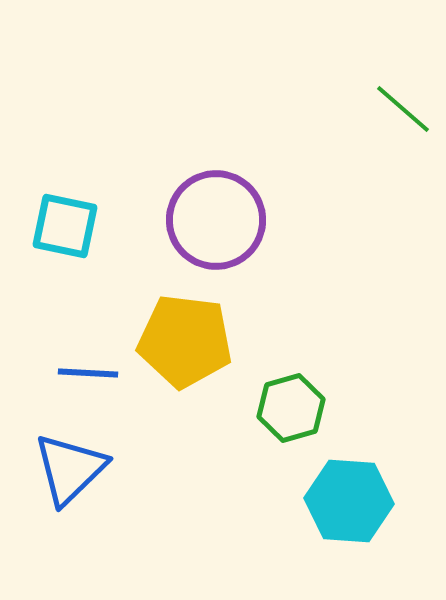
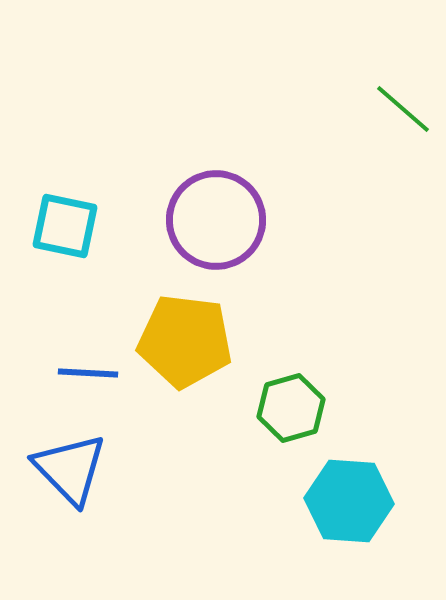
blue triangle: rotated 30 degrees counterclockwise
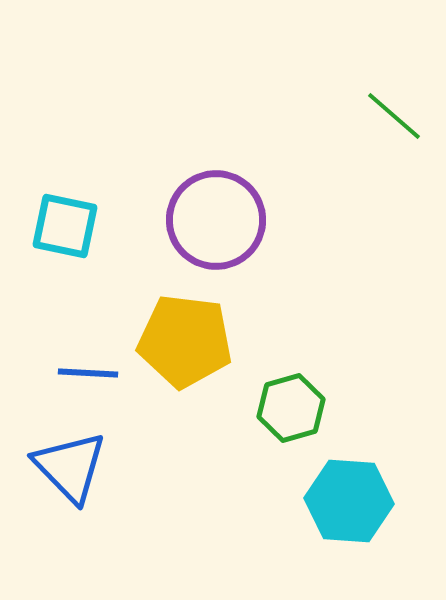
green line: moved 9 px left, 7 px down
blue triangle: moved 2 px up
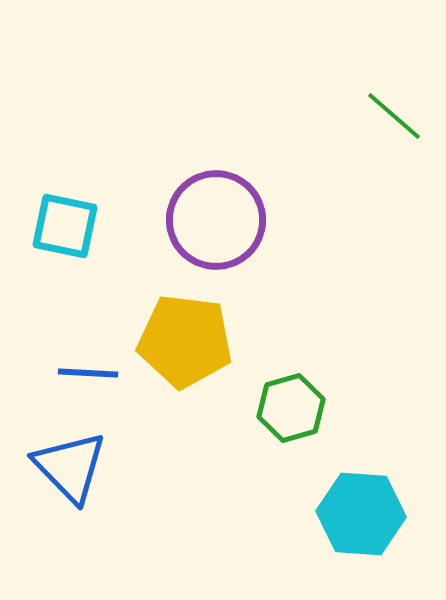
cyan hexagon: moved 12 px right, 13 px down
